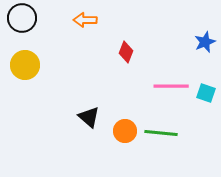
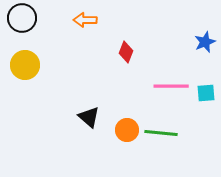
cyan square: rotated 24 degrees counterclockwise
orange circle: moved 2 px right, 1 px up
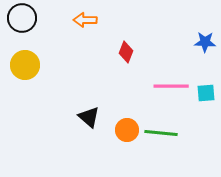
blue star: rotated 25 degrees clockwise
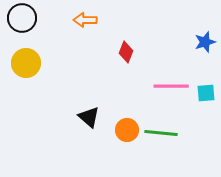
blue star: rotated 20 degrees counterclockwise
yellow circle: moved 1 px right, 2 px up
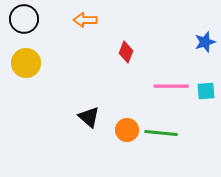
black circle: moved 2 px right, 1 px down
cyan square: moved 2 px up
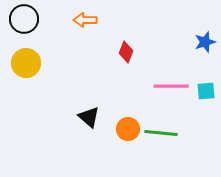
orange circle: moved 1 px right, 1 px up
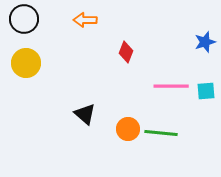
black triangle: moved 4 px left, 3 px up
